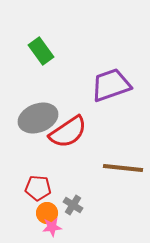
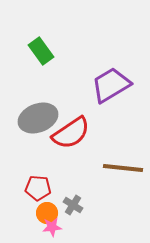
purple trapezoid: rotated 12 degrees counterclockwise
red semicircle: moved 3 px right, 1 px down
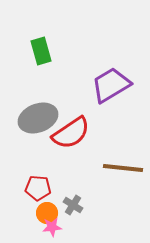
green rectangle: rotated 20 degrees clockwise
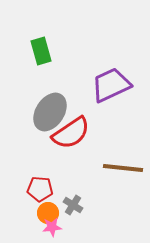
purple trapezoid: rotated 6 degrees clockwise
gray ellipse: moved 12 px right, 6 px up; rotated 36 degrees counterclockwise
red pentagon: moved 2 px right, 1 px down
orange circle: moved 1 px right
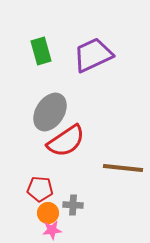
purple trapezoid: moved 18 px left, 30 px up
red semicircle: moved 5 px left, 8 px down
gray cross: rotated 30 degrees counterclockwise
pink star: moved 3 px down
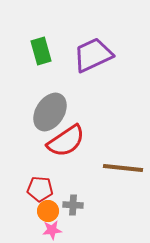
orange circle: moved 2 px up
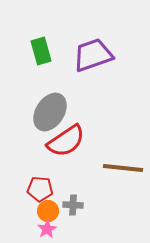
purple trapezoid: rotated 6 degrees clockwise
pink star: moved 5 px left, 1 px up; rotated 24 degrees counterclockwise
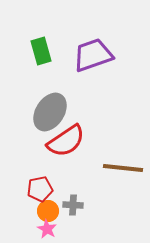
red pentagon: rotated 15 degrees counterclockwise
pink star: rotated 12 degrees counterclockwise
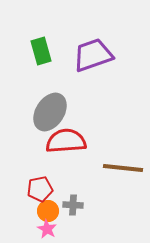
red semicircle: rotated 150 degrees counterclockwise
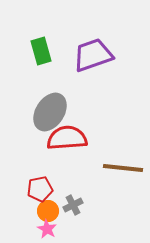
red semicircle: moved 1 px right, 3 px up
gray cross: rotated 30 degrees counterclockwise
